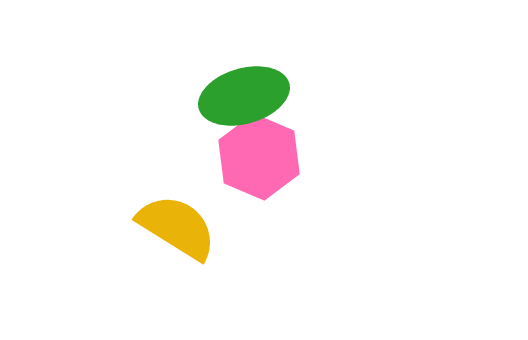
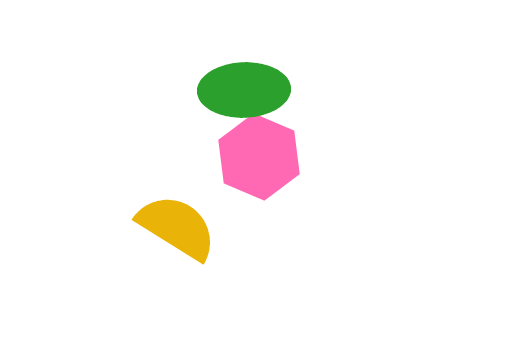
green ellipse: moved 6 px up; rotated 14 degrees clockwise
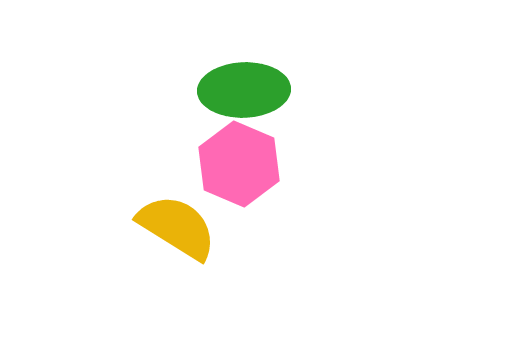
pink hexagon: moved 20 px left, 7 px down
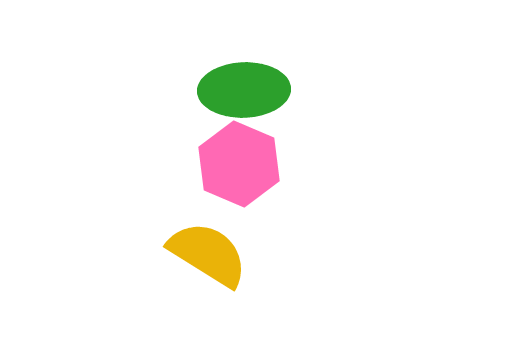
yellow semicircle: moved 31 px right, 27 px down
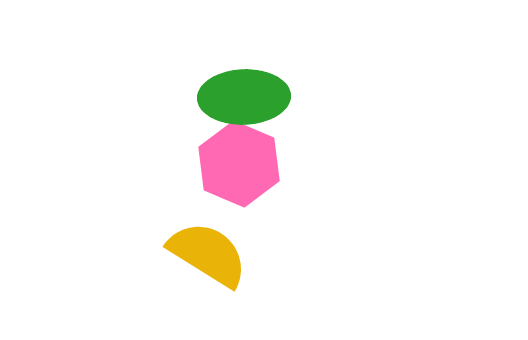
green ellipse: moved 7 px down
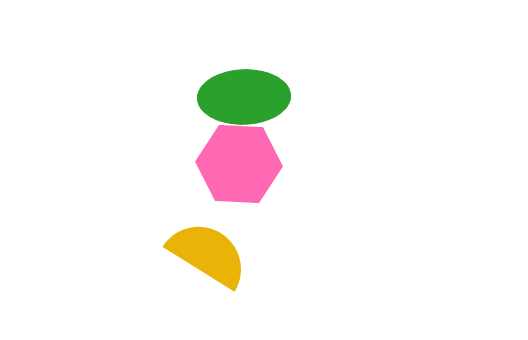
pink hexagon: rotated 20 degrees counterclockwise
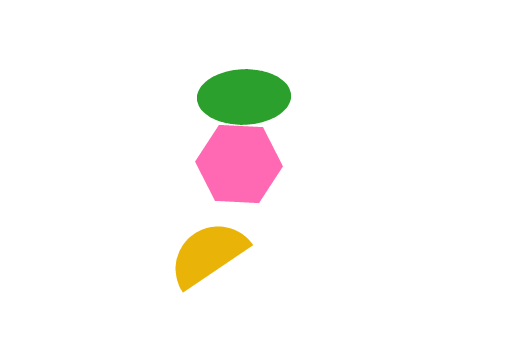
yellow semicircle: rotated 66 degrees counterclockwise
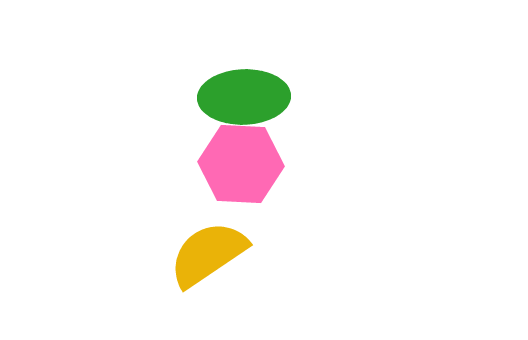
pink hexagon: moved 2 px right
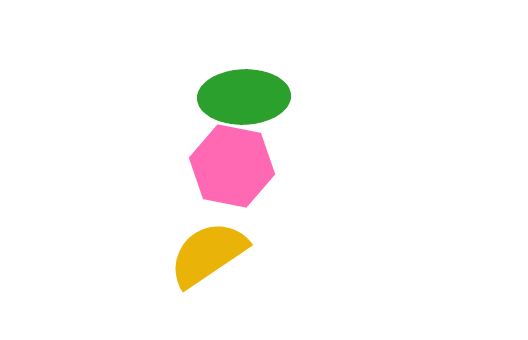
pink hexagon: moved 9 px left, 2 px down; rotated 8 degrees clockwise
